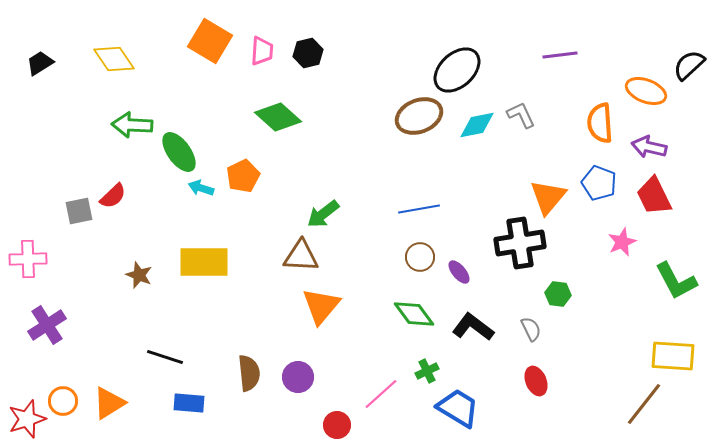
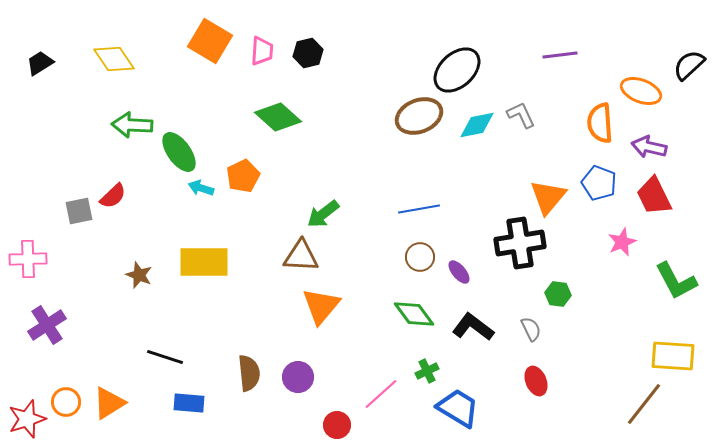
orange ellipse at (646, 91): moved 5 px left
orange circle at (63, 401): moved 3 px right, 1 px down
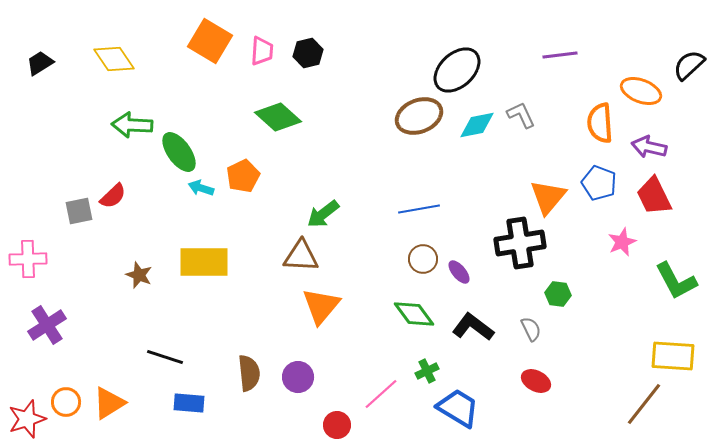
brown circle at (420, 257): moved 3 px right, 2 px down
red ellipse at (536, 381): rotated 40 degrees counterclockwise
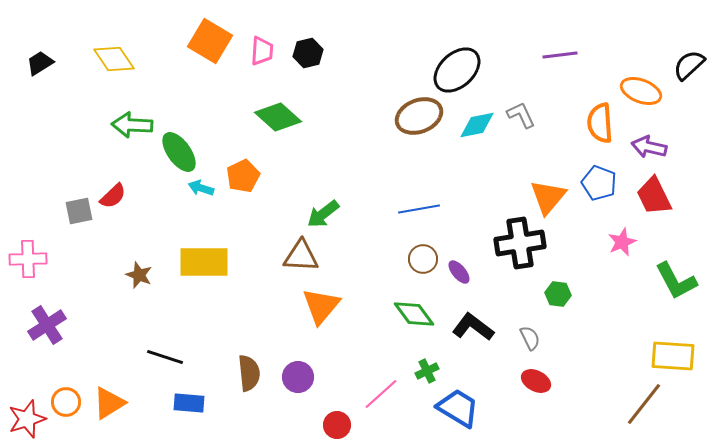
gray semicircle at (531, 329): moved 1 px left, 9 px down
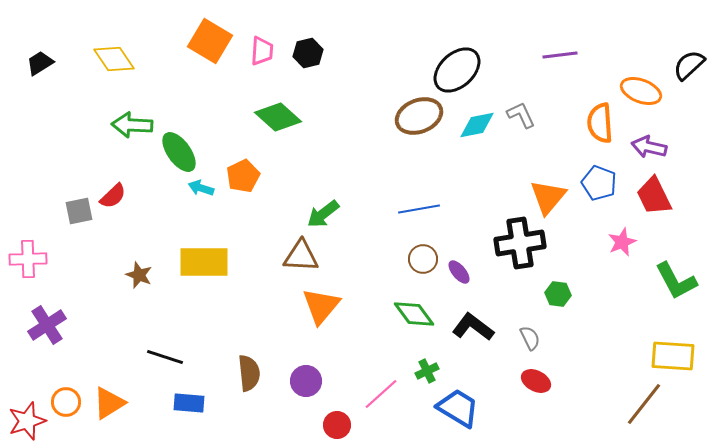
purple circle at (298, 377): moved 8 px right, 4 px down
red star at (27, 419): moved 2 px down
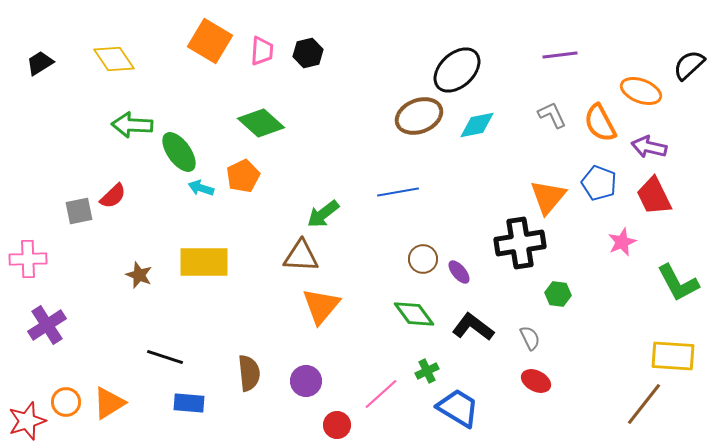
gray L-shape at (521, 115): moved 31 px right
green diamond at (278, 117): moved 17 px left, 6 px down
orange semicircle at (600, 123): rotated 24 degrees counterclockwise
blue line at (419, 209): moved 21 px left, 17 px up
green L-shape at (676, 281): moved 2 px right, 2 px down
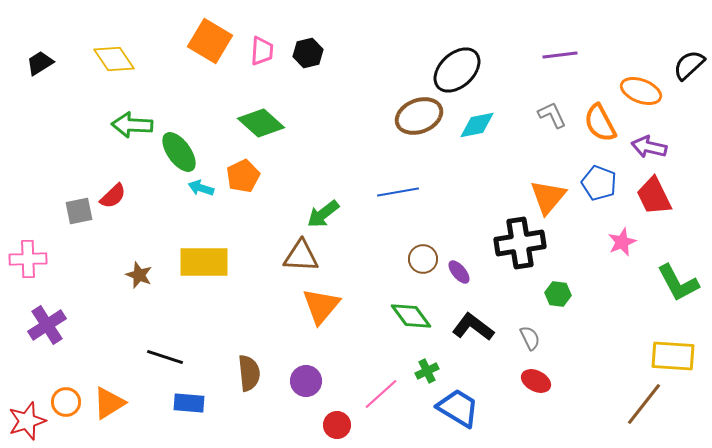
green diamond at (414, 314): moved 3 px left, 2 px down
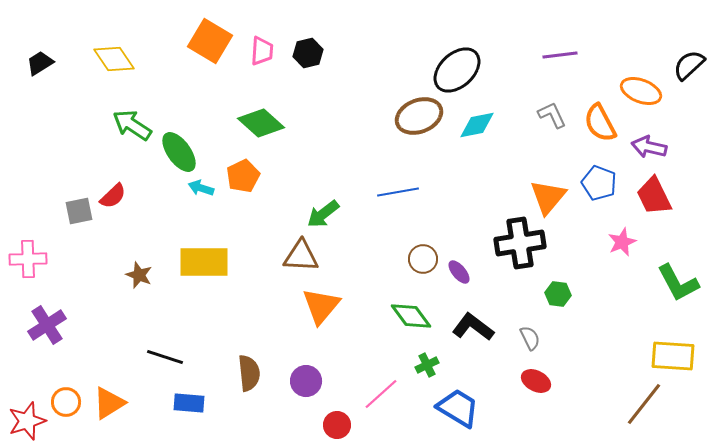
green arrow at (132, 125): rotated 30 degrees clockwise
green cross at (427, 371): moved 6 px up
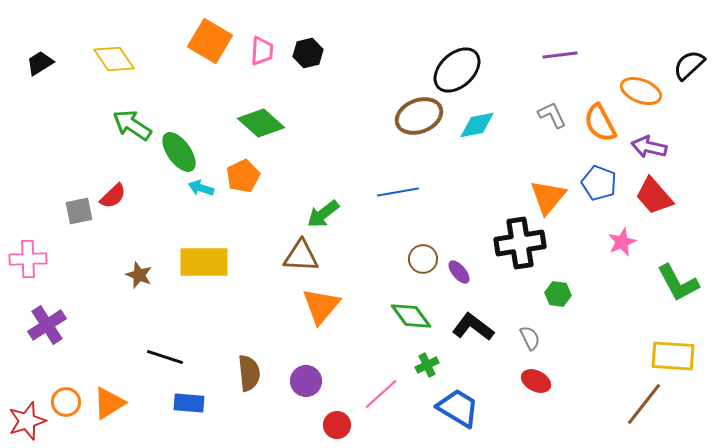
red trapezoid at (654, 196): rotated 15 degrees counterclockwise
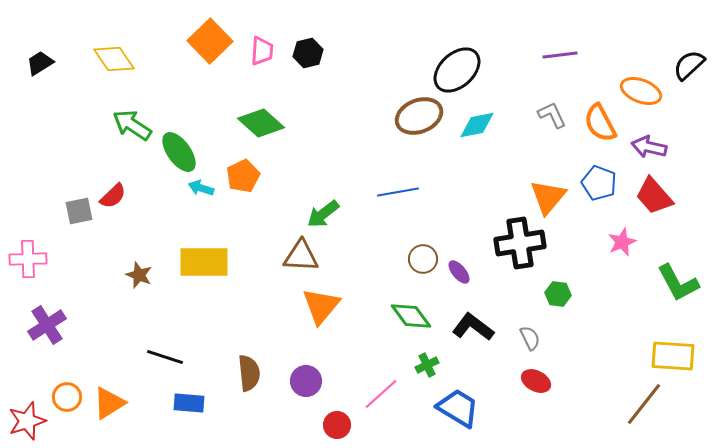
orange square at (210, 41): rotated 15 degrees clockwise
orange circle at (66, 402): moved 1 px right, 5 px up
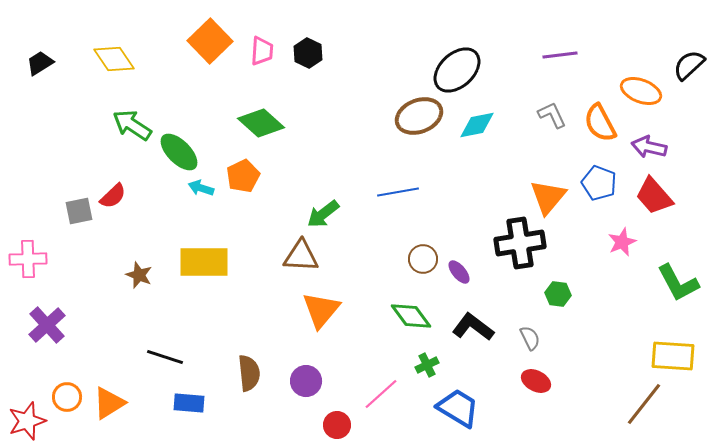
black hexagon at (308, 53): rotated 20 degrees counterclockwise
green ellipse at (179, 152): rotated 9 degrees counterclockwise
orange triangle at (321, 306): moved 4 px down
purple cross at (47, 325): rotated 9 degrees counterclockwise
